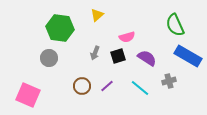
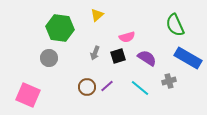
blue rectangle: moved 2 px down
brown circle: moved 5 px right, 1 px down
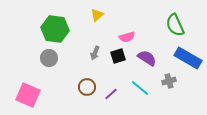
green hexagon: moved 5 px left, 1 px down
purple line: moved 4 px right, 8 px down
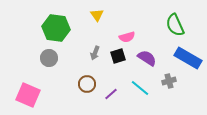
yellow triangle: rotated 24 degrees counterclockwise
green hexagon: moved 1 px right, 1 px up
brown circle: moved 3 px up
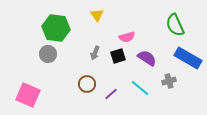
gray circle: moved 1 px left, 4 px up
